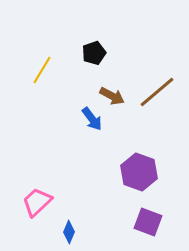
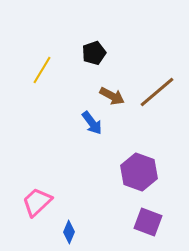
blue arrow: moved 4 px down
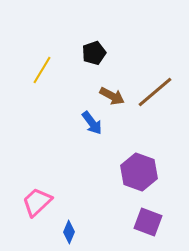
brown line: moved 2 px left
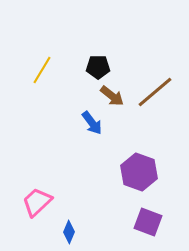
black pentagon: moved 4 px right, 14 px down; rotated 20 degrees clockwise
brown arrow: rotated 10 degrees clockwise
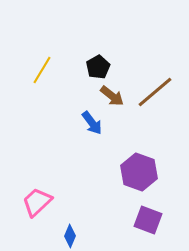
black pentagon: rotated 30 degrees counterclockwise
purple square: moved 2 px up
blue diamond: moved 1 px right, 4 px down
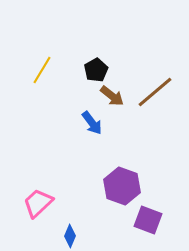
black pentagon: moved 2 px left, 3 px down
purple hexagon: moved 17 px left, 14 px down
pink trapezoid: moved 1 px right, 1 px down
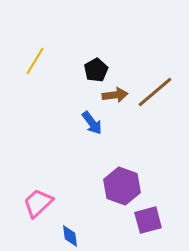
yellow line: moved 7 px left, 9 px up
brown arrow: moved 3 px right, 1 px up; rotated 45 degrees counterclockwise
purple square: rotated 36 degrees counterclockwise
blue diamond: rotated 30 degrees counterclockwise
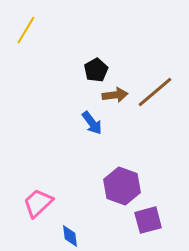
yellow line: moved 9 px left, 31 px up
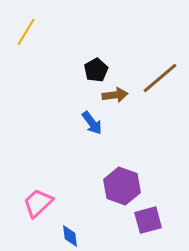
yellow line: moved 2 px down
brown line: moved 5 px right, 14 px up
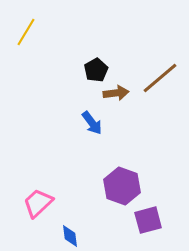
brown arrow: moved 1 px right, 2 px up
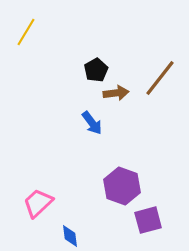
brown line: rotated 12 degrees counterclockwise
